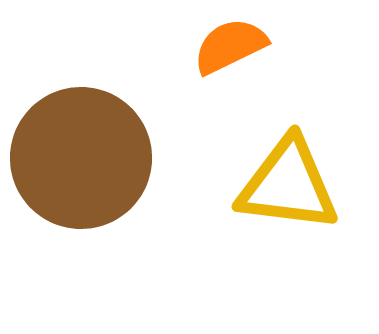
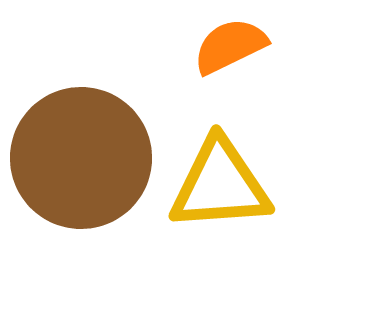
yellow triangle: moved 68 px left; rotated 11 degrees counterclockwise
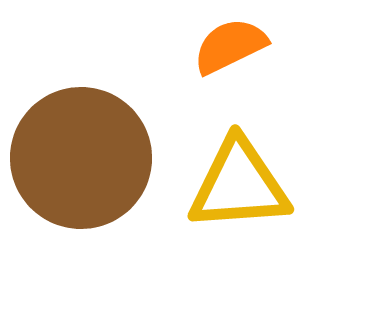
yellow triangle: moved 19 px right
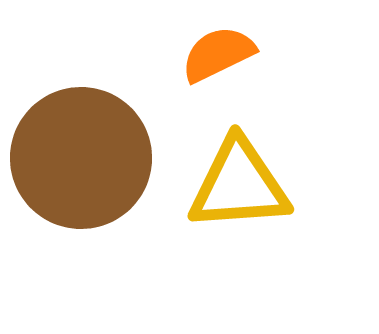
orange semicircle: moved 12 px left, 8 px down
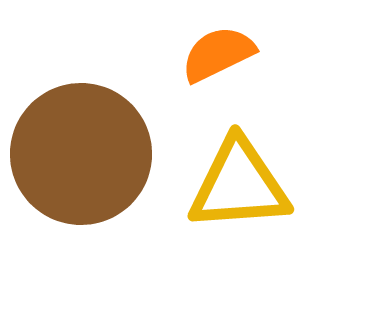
brown circle: moved 4 px up
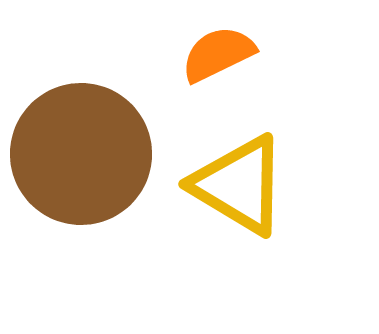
yellow triangle: rotated 35 degrees clockwise
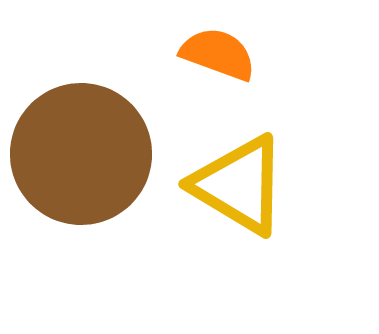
orange semicircle: rotated 46 degrees clockwise
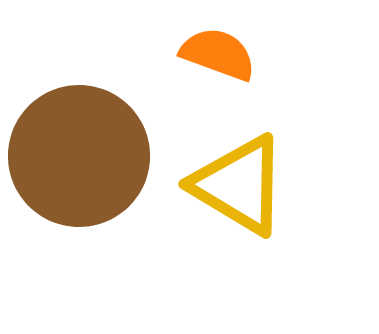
brown circle: moved 2 px left, 2 px down
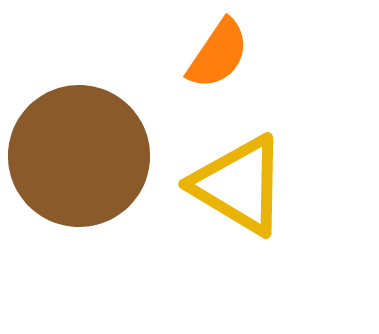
orange semicircle: rotated 104 degrees clockwise
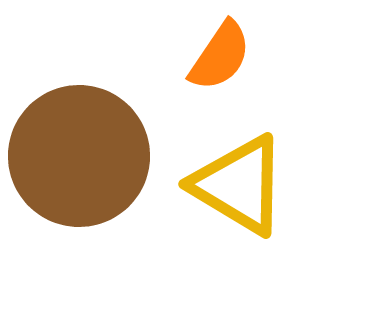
orange semicircle: moved 2 px right, 2 px down
